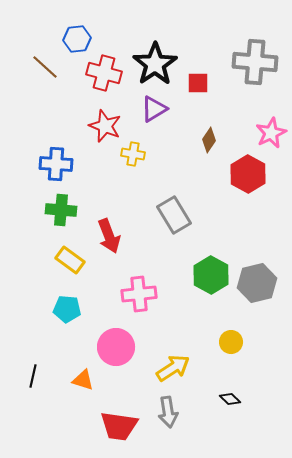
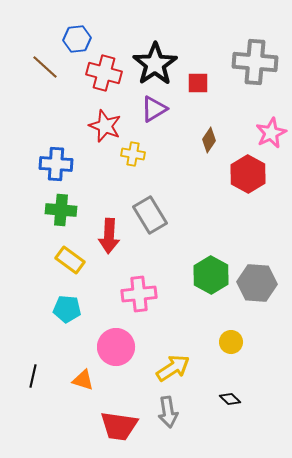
gray rectangle: moved 24 px left
red arrow: rotated 24 degrees clockwise
gray hexagon: rotated 18 degrees clockwise
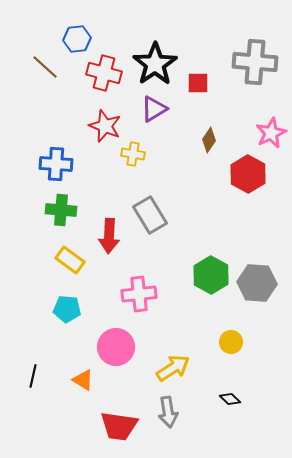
orange triangle: rotated 15 degrees clockwise
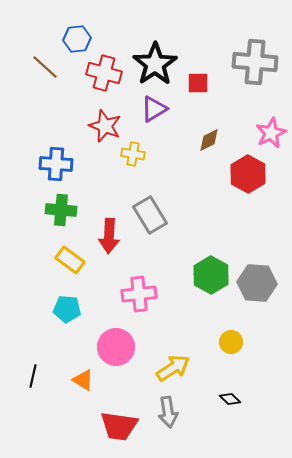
brown diamond: rotated 30 degrees clockwise
